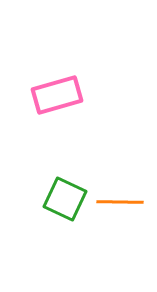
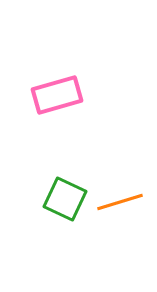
orange line: rotated 18 degrees counterclockwise
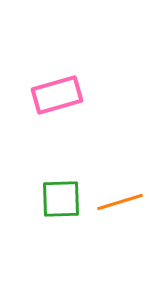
green square: moved 4 px left; rotated 27 degrees counterclockwise
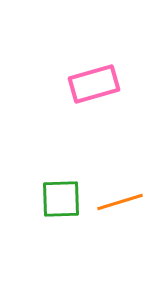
pink rectangle: moved 37 px right, 11 px up
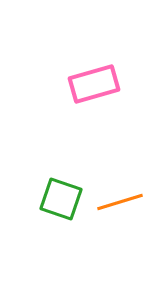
green square: rotated 21 degrees clockwise
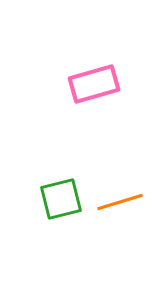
green square: rotated 33 degrees counterclockwise
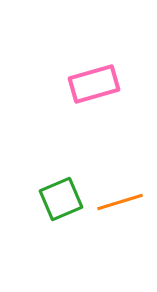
green square: rotated 9 degrees counterclockwise
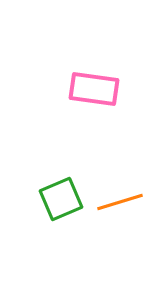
pink rectangle: moved 5 px down; rotated 24 degrees clockwise
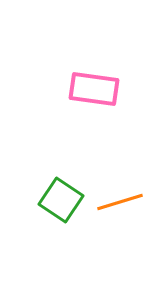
green square: moved 1 px down; rotated 33 degrees counterclockwise
